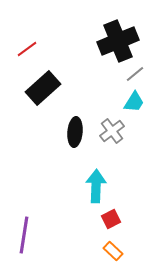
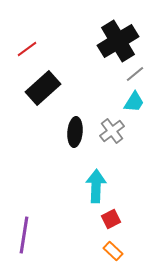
black cross: rotated 9 degrees counterclockwise
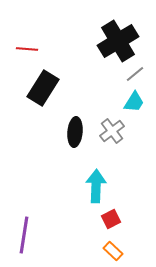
red line: rotated 40 degrees clockwise
black rectangle: rotated 16 degrees counterclockwise
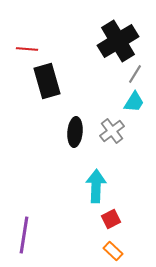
gray line: rotated 18 degrees counterclockwise
black rectangle: moved 4 px right, 7 px up; rotated 48 degrees counterclockwise
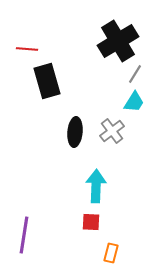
red square: moved 20 px left, 3 px down; rotated 30 degrees clockwise
orange rectangle: moved 2 px left, 2 px down; rotated 60 degrees clockwise
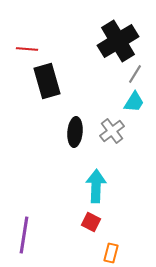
red square: rotated 24 degrees clockwise
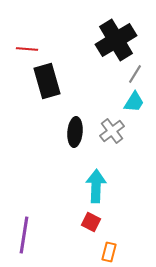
black cross: moved 2 px left, 1 px up
orange rectangle: moved 2 px left, 1 px up
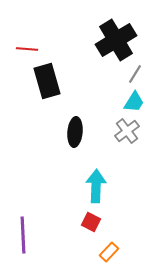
gray cross: moved 15 px right
purple line: moved 1 px left; rotated 12 degrees counterclockwise
orange rectangle: rotated 30 degrees clockwise
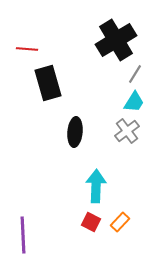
black rectangle: moved 1 px right, 2 px down
orange rectangle: moved 11 px right, 30 px up
